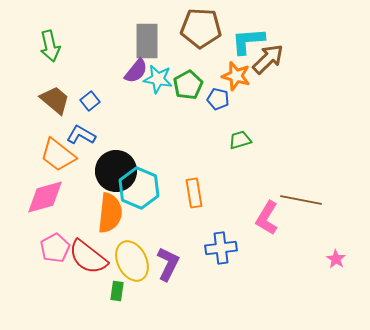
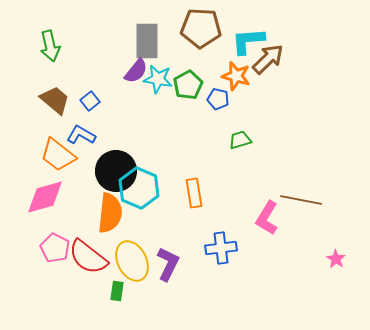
pink pentagon: rotated 16 degrees counterclockwise
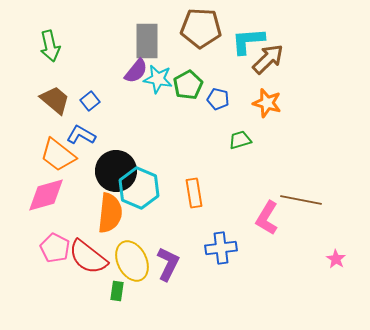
orange star: moved 31 px right, 27 px down
pink diamond: moved 1 px right, 2 px up
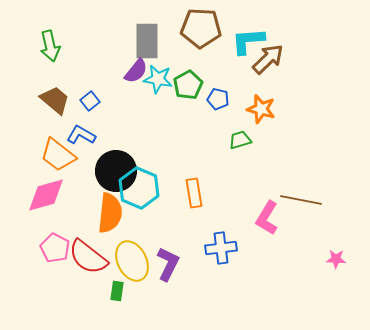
orange star: moved 6 px left, 6 px down
pink star: rotated 30 degrees counterclockwise
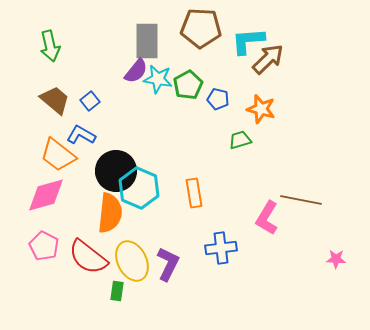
pink pentagon: moved 11 px left, 2 px up
